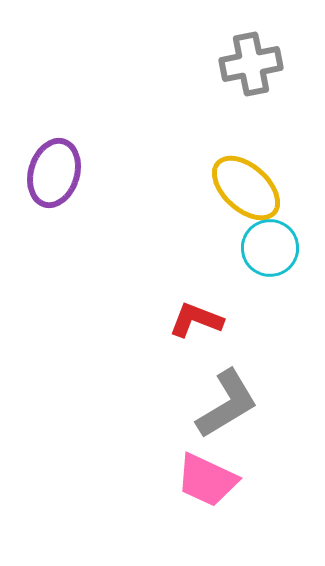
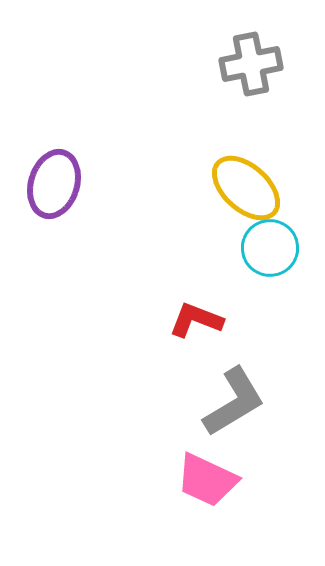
purple ellipse: moved 11 px down
gray L-shape: moved 7 px right, 2 px up
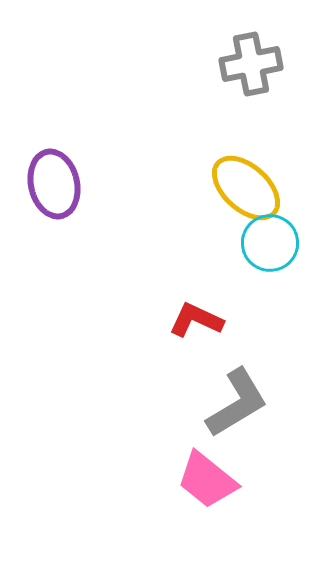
purple ellipse: rotated 30 degrees counterclockwise
cyan circle: moved 5 px up
red L-shape: rotated 4 degrees clockwise
gray L-shape: moved 3 px right, 1 px down
pink trapezoid: rotated 14 degrees clockwise
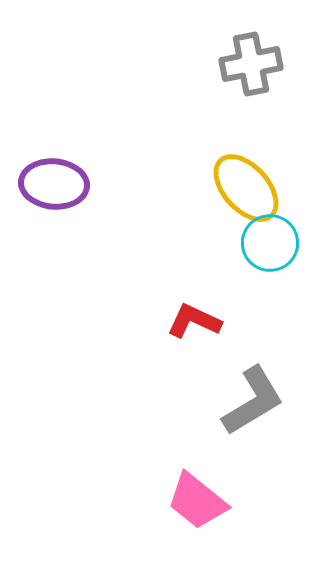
purple ellipse: rotated 72 degrees counterclockwise
yellow ellipse: rotated 6 degrees clockwise
red L-shape: moved 2 px left, 1 px down
gray L-shape: moved 16 px right, 2 px up
pink trapezoid: moved 10 px left, 21 px down
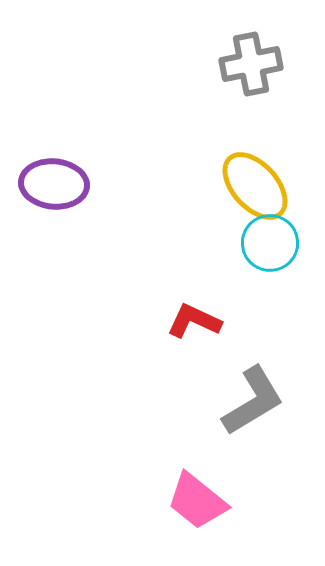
yellow ellipse: moved 9 px right, 2 px up
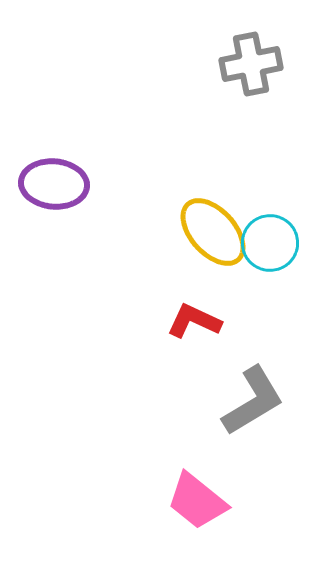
yellow ellipse: moved 42 px left, 46 px down
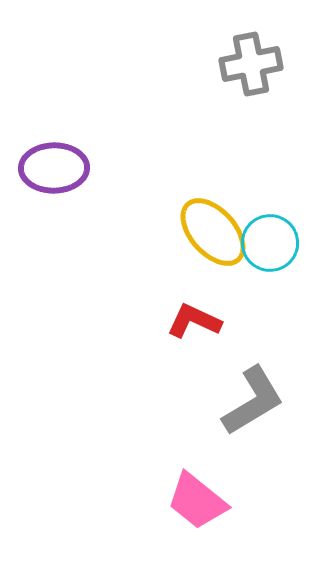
purple ellipse: moved 16 px up; rotated 6 degrees counterclockwise
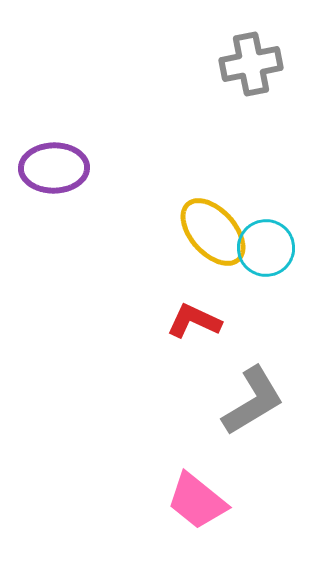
cyan circle: moved 4 px left, 5 px down
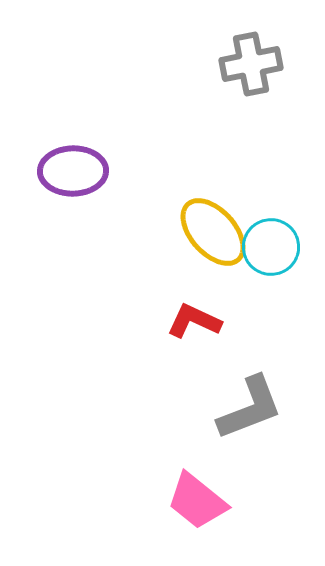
purple ellipse: moved 19 px right, 3 px down
cyan circle: moved 5 px right, 1 px up
gray L-shape: moved 3 px left, 7 px down; rotated 10 degrees clockwise
